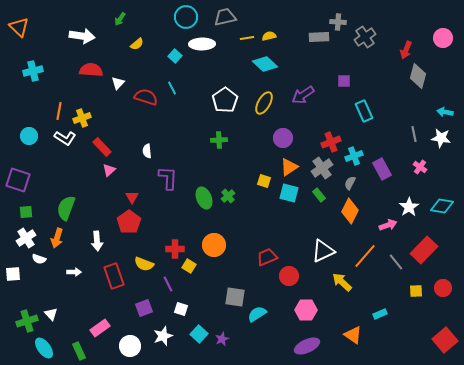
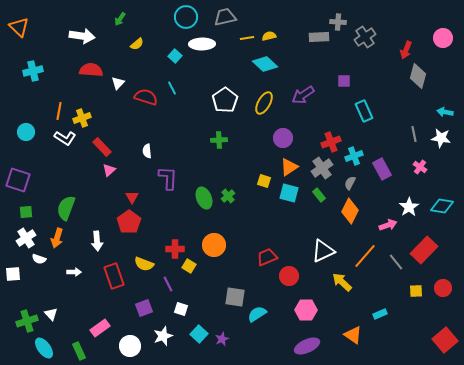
cyan circle at (29, 136): moved 3 px left, 4 px up
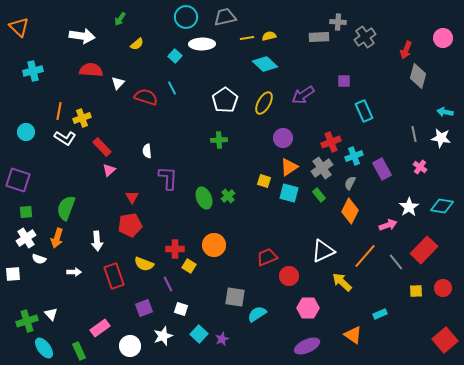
red pentagon at (129, 222): moved 1 px right, 3 px down; rotated 25 degrees clockwise
pink hexagon at (306, 310): moved 2 px right, 2 px up
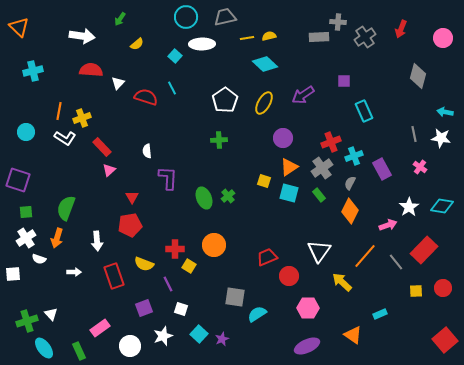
red arrow at (406, 50): moved 5 px left, 21 px up
white triangle at (323, 251): moved 4 px left; rotated 30 degrees counterclockwise
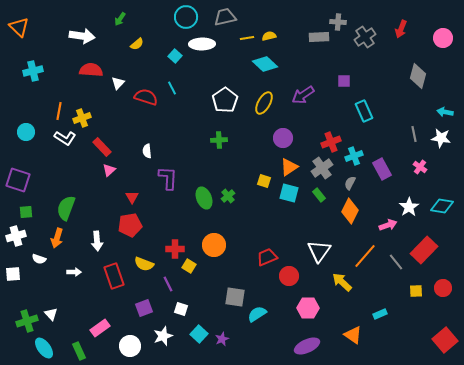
white cross at (26, 238): moved 10 px left, 2 px up; rotated 18 degrees clockwise
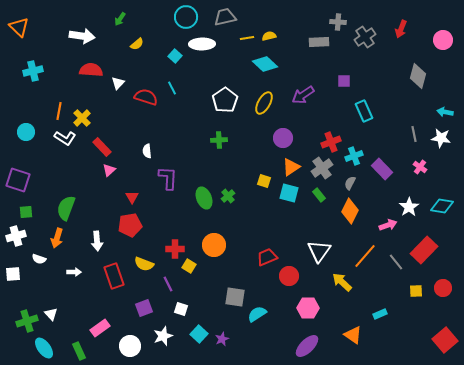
gray rectangle at (319, 37): moved 5 px down
pink circle at (443, 38): moved 2 px down
yellow cross at (82, 118): rotated 24 degrees counterclockwise
orange triangle at (289, 167): moved 2 px right
purple rectangle at (382, 169): rotated 15 degrees counterclockwise
purple ellipse at (307, 346): rotated 20 degrees counterclockwise
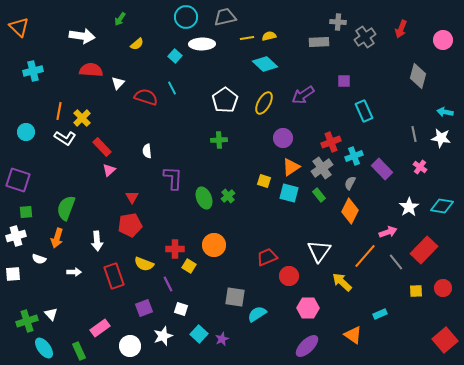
purple L-shape at (168, 178): moved 5 px right
pink arrow at (388, 225): moved 7 px down
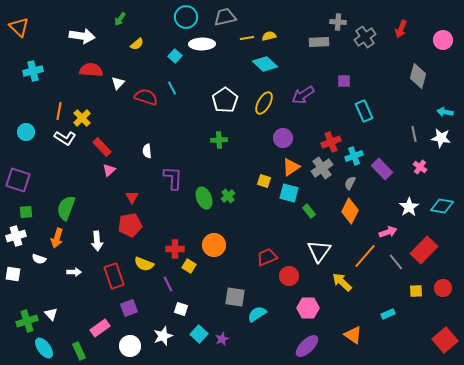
green rectangle at (319, 195): moved 10 px left, 16 px down
white square at (13, 274): rotated 14 degrees clockwise
purple square at (144, 308): moved 15 px left
cyan rectangle at (380, 314): moved 8 px right
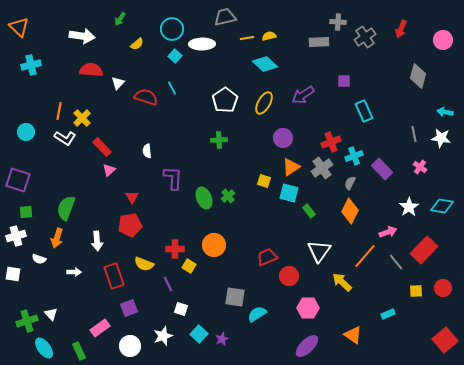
cyan circle at (186, 17): moved 14 px left, 12 px down
cyan cross at (33, 71): moved 2 px left, 6 px up
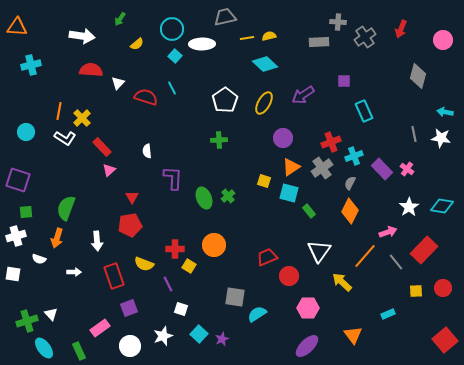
orange triangle at (19, 27): moved 2 px left; rotated 40 degrees counterclockwise
pink cross at (420, 167): moved 13 px left, 2 px down
orange triangle at (353, 335): rotated 18 degrees clockwise
